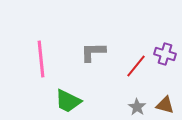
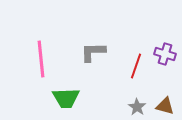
red line: rotated 20 degrees counterclockwise
green trapezoid: moved 2 px left, 3 px up; rotated 28 degrees counterclockwise
brown triangle: moved 1 px down
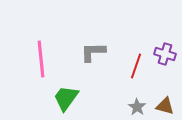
green trapezoid: rotated 128 degrees clockwise
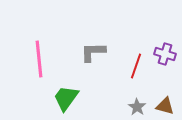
pink line: moved 2 px left
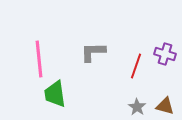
green trapezoid: moved 11 px left, 4 px up; rotated 44 degrees counterclockwise
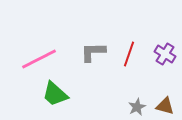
purple cross: rotated 15 degrees clockwise
pink line: rotated 69 degrees clockwise
red line: moved 7 px left, 12 px up
green trapezoid: rotated 40 degrees counterclockwise
gray star: rotated 12 degrees clockwise
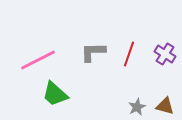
pink line: moved 1 px left, 1 px down
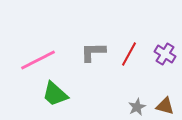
red line: rotated 10 degrees clockwise
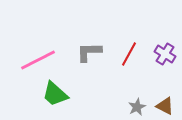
gray L-shape: moved 4 px left
brown triangle: rotated 12 degrees clockwise
